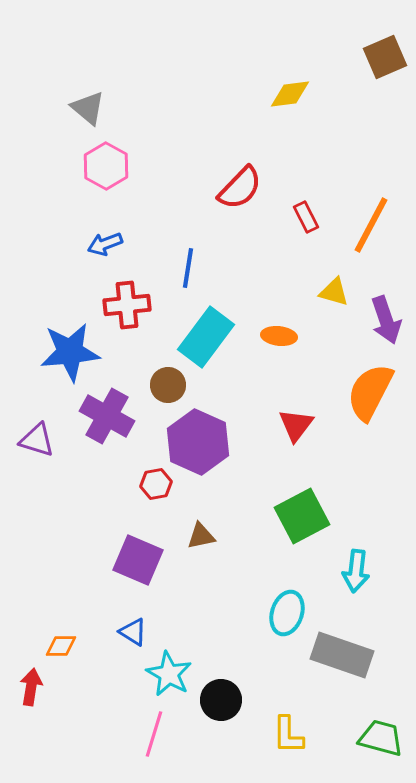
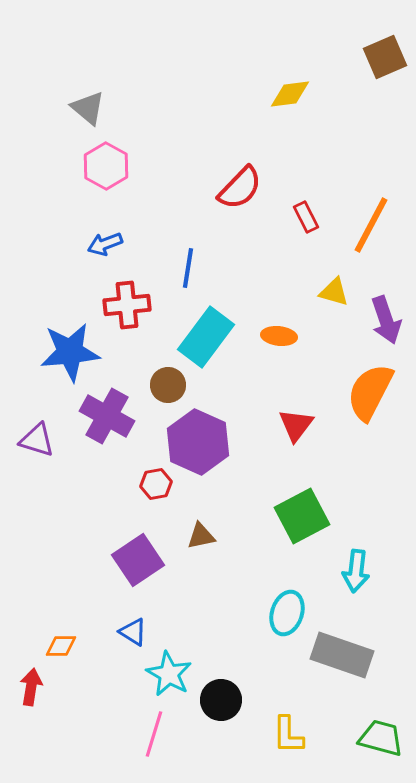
purple square: rotated 33 degrees clockwise
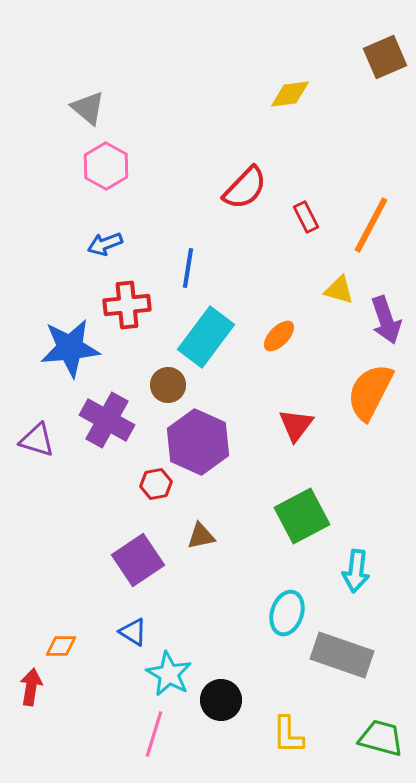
red semicircle: moved 5 px right
yellow triangle: moved 5 px right, 2 px up
orange ellipse: rotated 52 degrees counterclockwise
blue star: moved 4 px up
purple cross: moved 4 px down
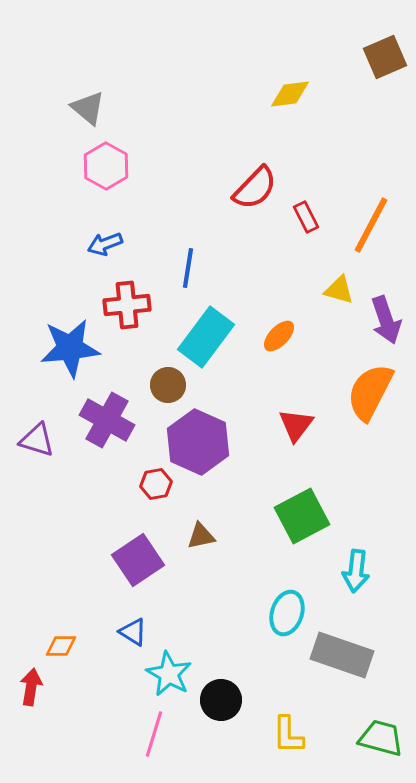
red semicircle: moved 10 px right
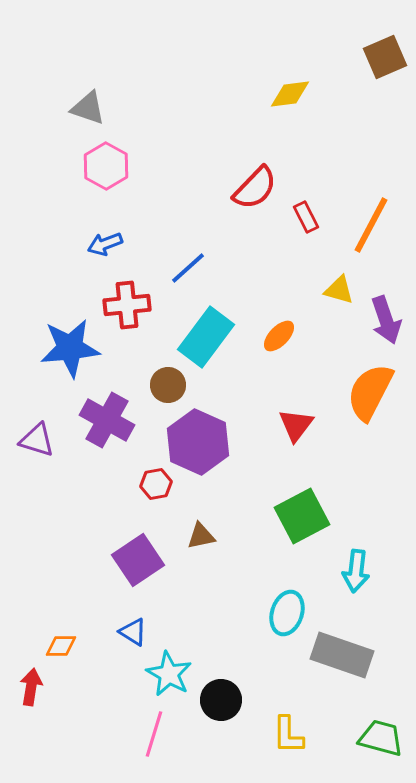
gray triangle: rotated 21 degrees counterclockwise
blue line: rotated 39 degrees clockwise
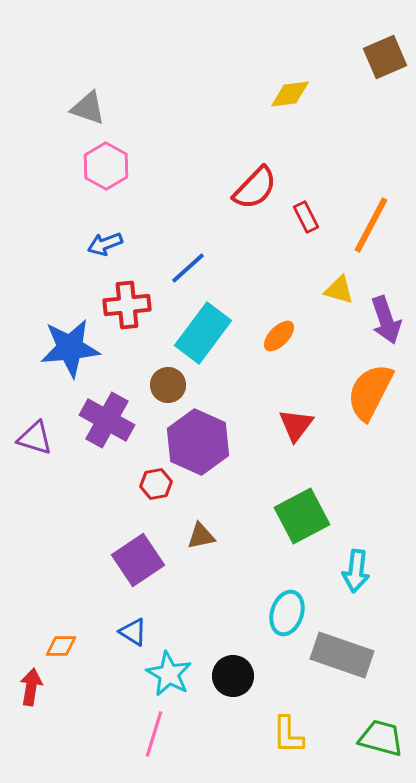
cyan rectangle: moved 3 px left, 4 px up
purple triangle: moved 2 px left, 2 px up
black circle: moved 12 px right, 24 px up
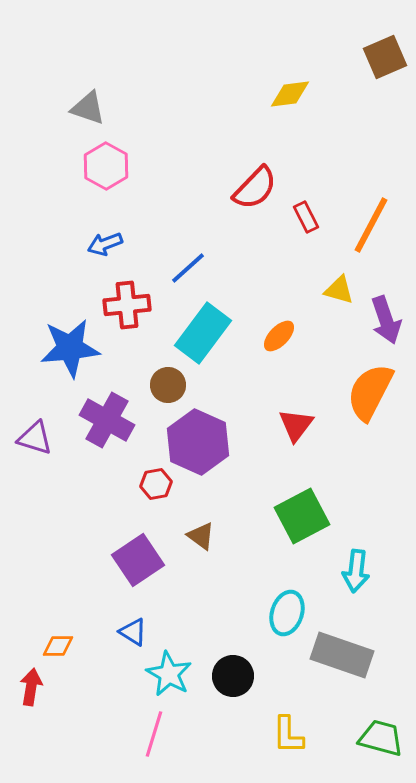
brown triangle: rotated 48 degrees clockwise
orange diamond: moved 3 px left
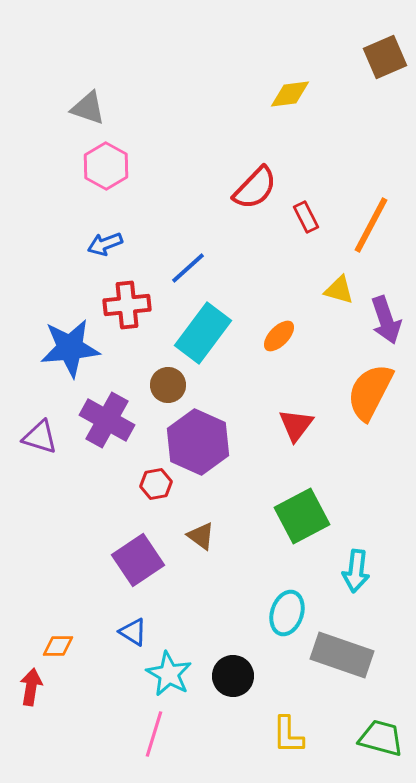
purple triangle: moved 5 px right, 1 px up
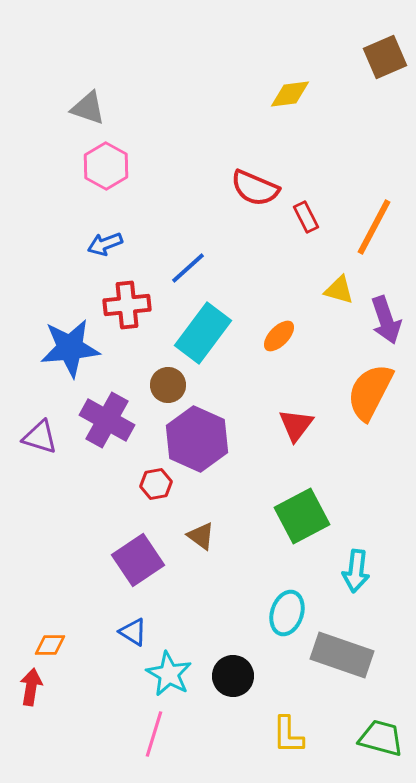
red semicircle: rotated 69 degrees clockwise
orange line: moved 3 px right, 2 px down
purple hexagon: moved 1 px left, 3 px up
orange diamond: moved 8 px left, 1 px up
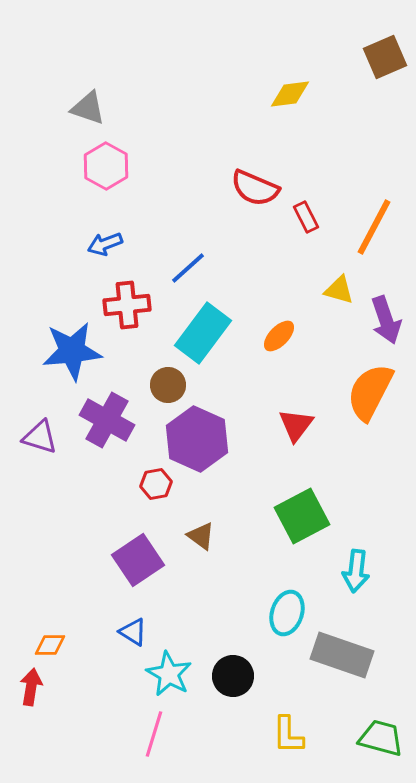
blue star: moved 2 px right, 3 px down
